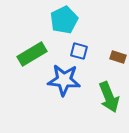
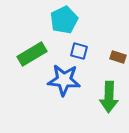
green arrow: rotated 24 degrees clockwise
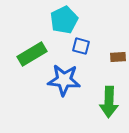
blue square: moved 2 px right, 5 px up
brown rectangle: rotated 21 degrees counterclockwise
green arrow: moved 5 px down
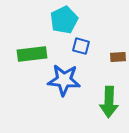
green rectangle: rotated 24 degrees clockwise
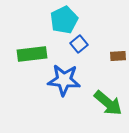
blue square: moved 2 px left, 2 px up; rotated 36 degrees clockwise
brown rectangle: moved 1 px up
green arrow: moved 1 px left, 1 px down; rotated 52 degrees counterclockwise
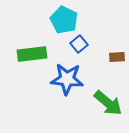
cyan pentagon: rotated 20 degrees counterclockwise
brown rectangle: moved 1 px left, 1 px down
blue star: moved 3 px right, 1 px up
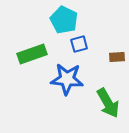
blue square: rotated 24 degrees clockwise
green rectangle: rotated 12 degrees counterclockwise
green arrow: rotated 20 degrees clockwise
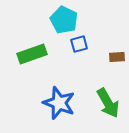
blue star: moved 8 px left, 24 px down; rotated 16 degrees clockwise
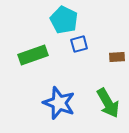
green rectangle: moved 1 px right, 1 px down
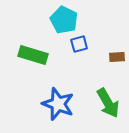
green rectangle: rotated 36 degrees clockwise
blue star: moved 1 px left, 1 px down
